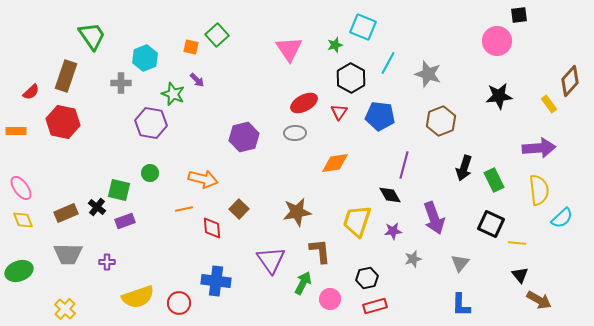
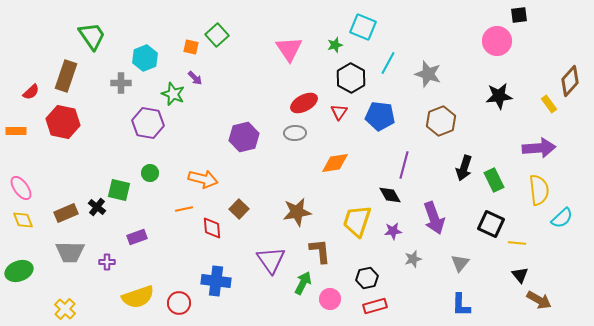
purple arrow at (197, 80): moved 2 px left, 2 px up
purple hexagon at (151, 123): moved 3 px left
purple rectangle at (125, 221): moved 12 px right, 16 px down
gray trapezoid at (68, 254): moved 2 px right, 2 px up
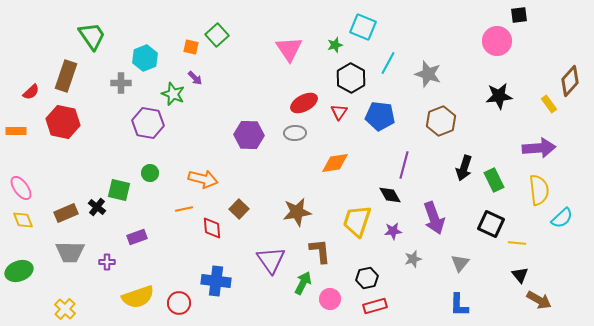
purple hexagon at (244, 137): moved 5 px right, 2 px up; rotated 16 degrees clockwise
blue L-shape at (461, 305): moved 2 px left
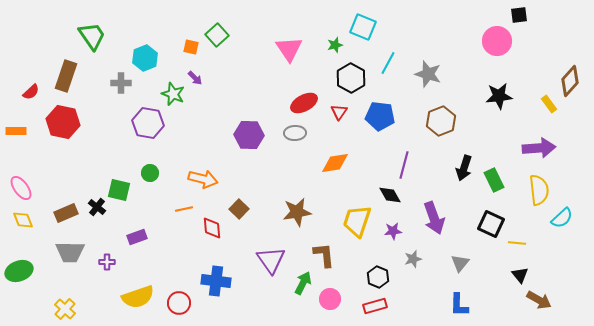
brown L-shape at (320, 251): moved 4 px right, 4 px down
black hexagon at (367, 278): moved 11 px right, 1 px up; rotated 25 degrees counterclockwise
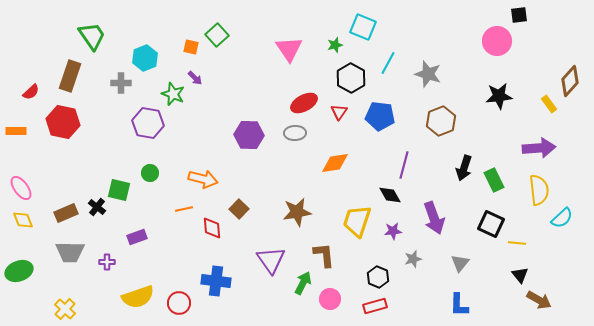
brown rectangle at (66, 76): moved 4 px right
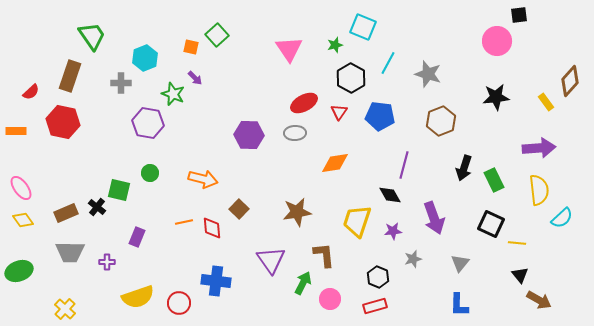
black star at (499, 96): moved 3 px left, 1 px down
yellow rectangle at (549, 104): moved 3 px left, 2 px up
orange line at (184, 209): moved 13 px down
yellow diamond at (23, 220): rotated 15 degrees counterclockwise
purple rectangle at (137, 237): rotated 48 degrees counterclockwise
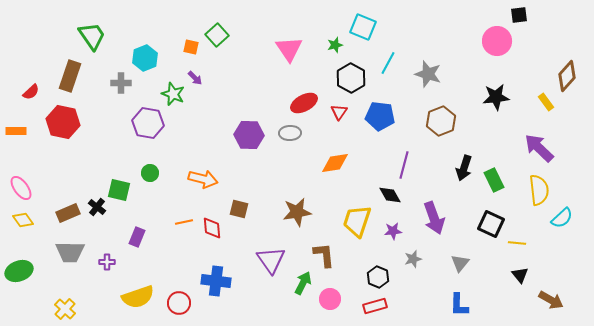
brown diamond at (570, 81): moved 3 px left, 5 px up
gray ellipse at (295, 133): moved 5 px left
purple arrow at (539, 148): rotated 132 degrees counterclockwise
brown square at (239, 209): rotated 30 degrees counterclockwise
brown rectangle at (66, 213): moved 2 px right
brown arrow at (539, 300): moved 12 px right
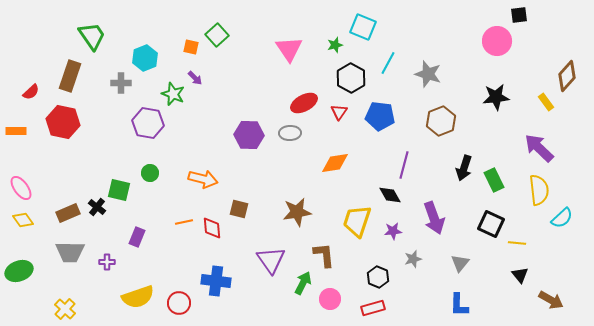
red rectangle at (375, 306): moved 2 px left, 2 px down
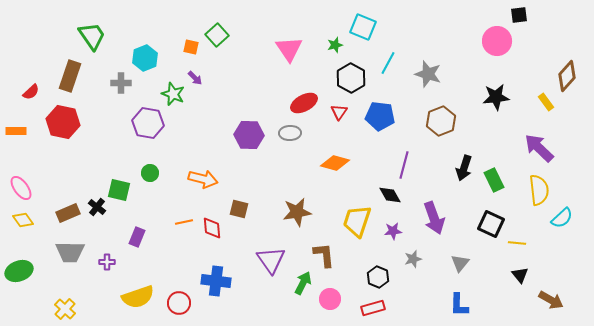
orange diamond at (335, 163): rotated 24 degrees clockwise
